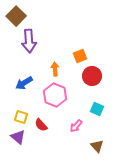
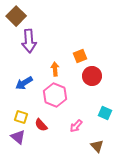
cyan square: moved 8 px right, 4 px down
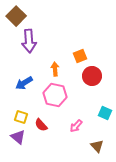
pink hexagon: rotated 10 degrees counterclockwise
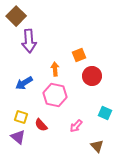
orange square: moved 1 px left, 1 px up
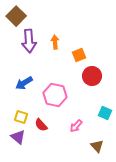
orange arrow: moved 27 px up
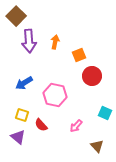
orange arrow: rotated 16 degrees clockwise
yellow square: moved 1 px right, 2 px up
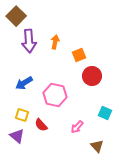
pink arrow: moved 1 px right, 1 px down
purple triangle: moved 1 px left, 1 px up
